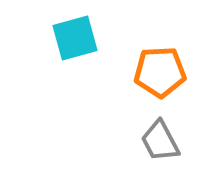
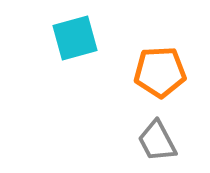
gray trapezoid: moved 3 px left
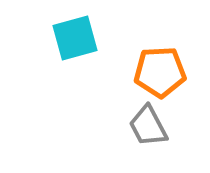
gray trapezoid: moved 9 px left, 15 px up
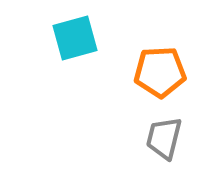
gray trapezoid: moved 16 px right, 12 px down; rotated 42 degrees clockwise
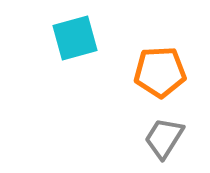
gray trapezoid: rotated 18 degrees clockwise
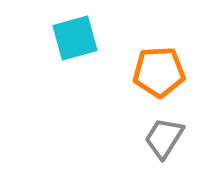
orange pentagon: moved 1 px left
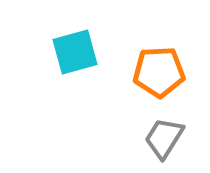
cyan square: moved 14 px down
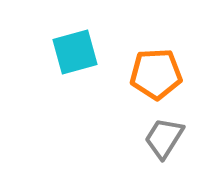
orange pentagon: moved 3 px left, 2 px down
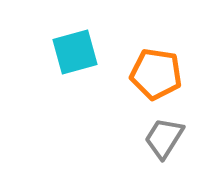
orange pentagon: rotated 12 degrees clockwise
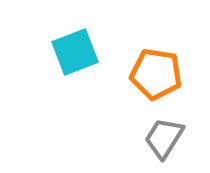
cyan square: rotated 6 degrees counterclockwise
